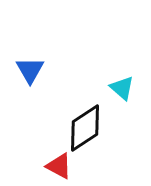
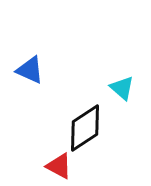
blue triangle: rotated 36 degrees counterclockwise
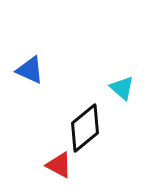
black diamond: rotated 6 degrees counterclockwise
red triangle: moved 1 px up
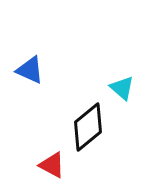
black diamond: moved 3 px right, 1 px up
red triangle: moved 7 px left
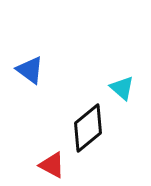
blue triangle: rotated 12 degrees clockwise
black diamond: moved 1 px down
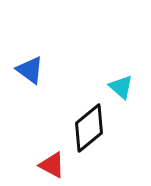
cyan triangle: moved 1 px left, 1 px up
black diamond: moved 1 px right
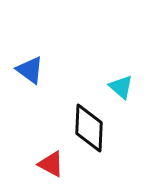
black diamond: rotated 48 degrees counterclockwise
red triangle: moved 1 px left, 1 px up
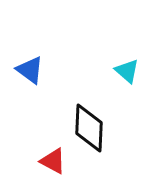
cyan triangle: moved 6 px right, 16 px up
red triangle: moved 2 px right, 3 px up
